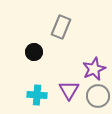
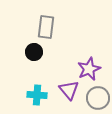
gray rectangle: moved 15 px left; rotated 15 degrees counterclockwise
purple star: moved 5 px left
purple triangle: rotated 10 degrees counterclockwise
gray circle: moved 2 px down
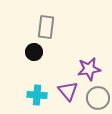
purple star: rotated 15 degrees clockwise
purple triangle: moved 1 px left, 1 px down
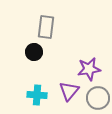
purple triangle: moved 1 px right; rotated 20 degrees clockwise
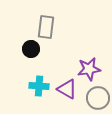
black circle: moved 3 px left, 3 px up
purple triangle: moved 2 px left, 2 px up; rotated 40 degrees counterclockwise
cyan cross: moved 2 px right, 9 px up
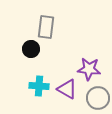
purple star: rotated 15 degrees clockwise
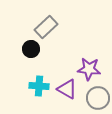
gray rectangle: rotated 40 degrees clockwise
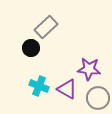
black circle: moved 1 px up
cyan cross: rotated 18 degrees clockwise
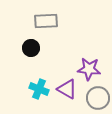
gray rectangle: moved 6 px up; rotated 40 degrees clockwise
cyan cross: moved 3 px down
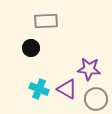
gray circle: moved 2 px left, 1 px down
